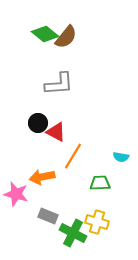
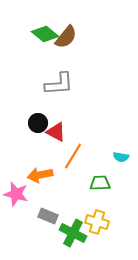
orange arrow: moved 2 px left, 2 px up
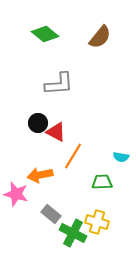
brown semicircle: moved 34 px right
green trapezoid: moved 2 px right, 1 px up
gray rectangle: moved 3 px right, 2 px up; rotated 18 degrees clockwise
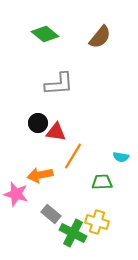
red triangle: rotated 20 degrees counterclockwise
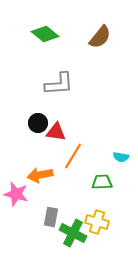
gray rectangle: moved 3 px down; rotated 60 degrees clockwise
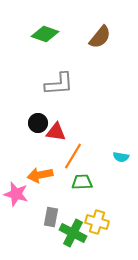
green diamond: rotated 20 degrees counterclockwise
green trapezoid: moved 20 px left
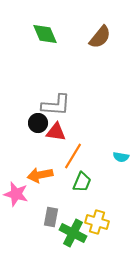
green diamond: rotated 48 degrees clockwise
gray L-shape: moved 3 px left, 21 px down; rotated 8 degrees clockwise
green trapezoid: rotated 115 degrees clockwise
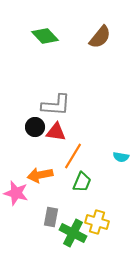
green diamond: moved 2 px down; rotated 20 degrees counterclockwise
black circle: moved 3 px left, 4 px down
pink star: moved 1 px up
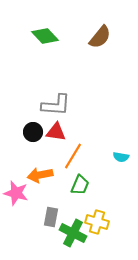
black circle: moved 2 px left, 5 px down
green trapezoid: moved 2 px left, 3 px down
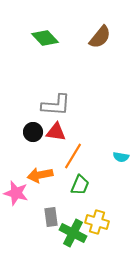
green diamond: moved 2 px down
gray rectangle: rotated 18 degrees counterclockwise
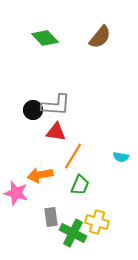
black circle: moved 22 px up
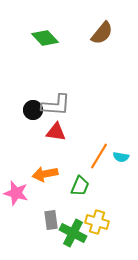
brown semicircle: moved 2 px right, 4 px up
orange line: moved 26 px right
orange arrow: moved 5 px right, 1 px up
green trapezoid: moved 1 px down
gray rectangle: moved 3 px down
